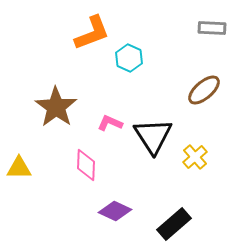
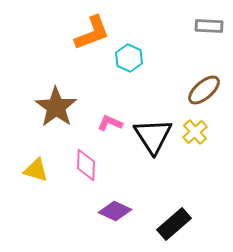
gray rectangle: moved 3 px left, 2 px up
yellow cross: moved 25 px up
yellow triangle: moved 17 px right, 2 px down; rotated 16 degrees clockwise
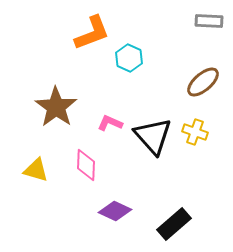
gray rectangle: moved 5 px up
brown ellipse: moved 1 px left, 8 px up
yellow cross: rotated 30 degrees counterclockwise
black triangle: rotated 9 degrees counterclockwise
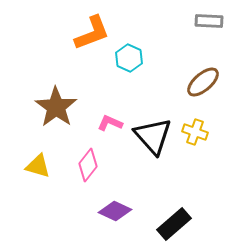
pink diamond: moved 2 px right; rotated 36 degrees clockwise
yellow triangle: moved 2 px right, 4 px up
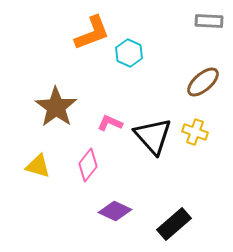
cyan hexagon: moved 5 px up
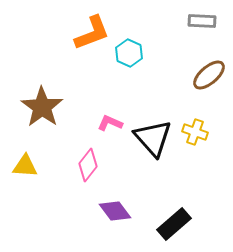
gray rectangle: moved 7 px left
brown ellipse: moved 6 px right, 7 px up
brown star: moved 14 px left
black triangle: moved 2 px down
yellow triangle: moved 13 px left; rotated 12 degrees counterclockwise
purple diamond: rotated 28 degrees clockwise
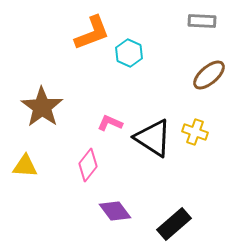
black triangle: rotated 15 degrees counterclockwise
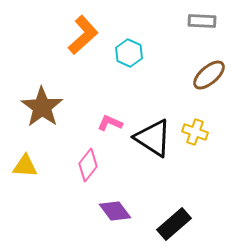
orange L-shape: moved 9 px left, 2 px down; rotated 21 degrees counterclockwise
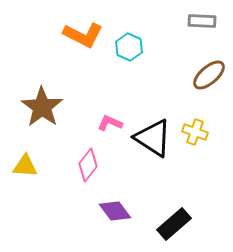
orange L-shape: rotated 69 degrees clockwise
cyan hexagon: moved 6 px up
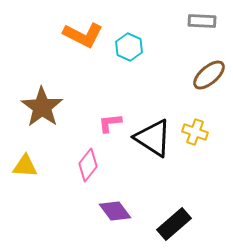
pink L-shape: rotated 30 degrees counterclockwise
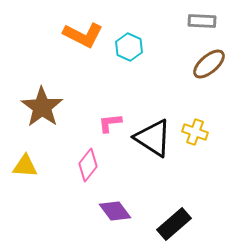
brown ellipse: moved 11 px up
